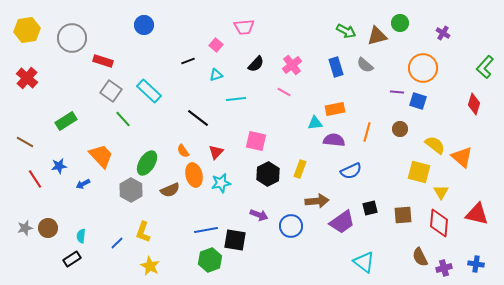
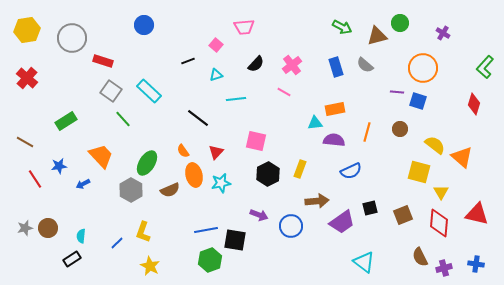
green arrow at (346, 31): moved 4 px left, 4 px up
brown square at (403, 215): rotated 18 degrees counterclockwise
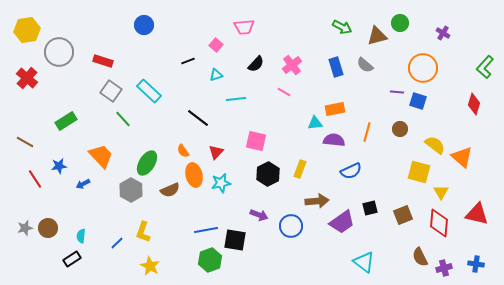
gray circle at (72, 38): moved 13 px left, 14 px down
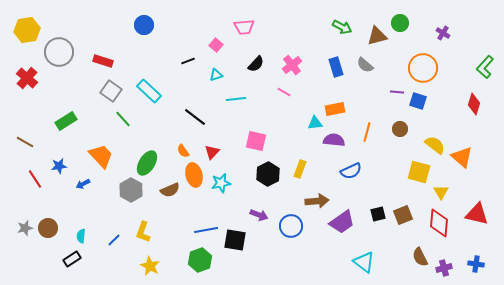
black line at (198, 118): moved 3 px left, 1 px up
red triangle at (216, 152): moved 4 px left
black square at (370, 208): moved 8 px right, 6 px down
blue line at (117, 243): moved 3 px left, 3 px up
green hexagon at (210, 260): moved 10 px left
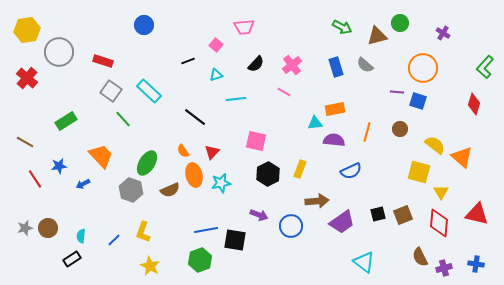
gray hexagon at (131, 190): rotated 10 degrees counterclockwise
